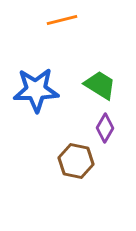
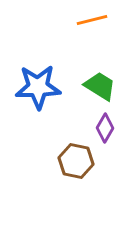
orange line: moved 30 px right
green trapezoid: moved 1 px down
blue star: moved 2 px right, 3 px up
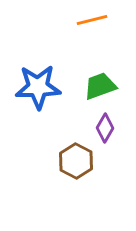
green trapezoid: rotated 52 degrees counterclockwise
brown hexagon: rotated 16 degrees clockwise
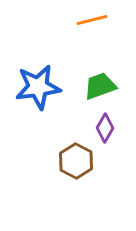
blue star: rotated 6 degrees counterclockwise
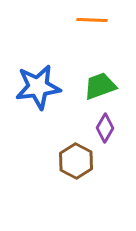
orange line: rotated 16 degrees clockwise
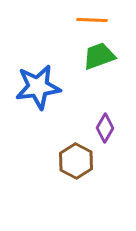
green trapezoid: moved 1 px left, 30 px up
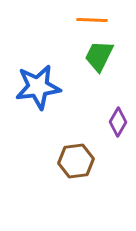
green trapezoid: rotated 44 degrees counterclockwise
purple diamond: moved 13 px right, 6 px up
brown hexagon: rotated 24 degrees clockwise
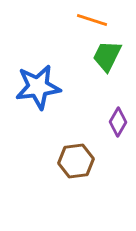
orange line: rotated 16 degrees clockwise
green trapezoid: moved 8 px right
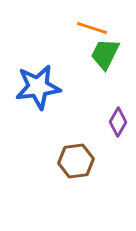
orange line: moved 8 px down
green trapezoid: moved 2 px left, 2 px up
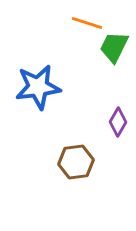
orange line: moved 5 px left, 5 px up
green trapezoid: moved 9 px right, 7 px up
brown hexagon: moved 1 px down
